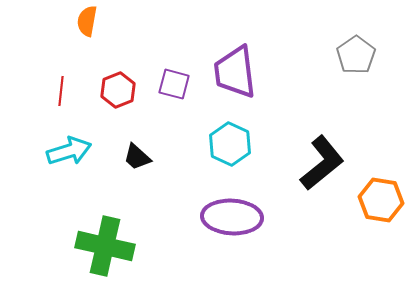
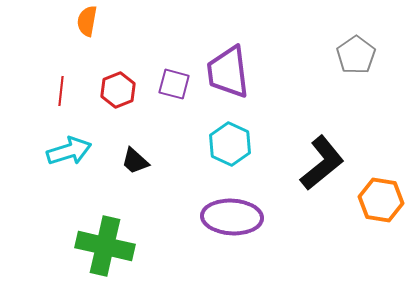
purple trapezoid: moved 7 px left
black trapezoid: moved 2 px left, 4 px down
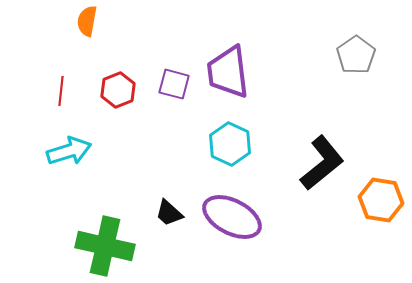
black trapezoid: moved 34 px right, 52 px down
purple ellipse: rotated 24 degrees clockwise
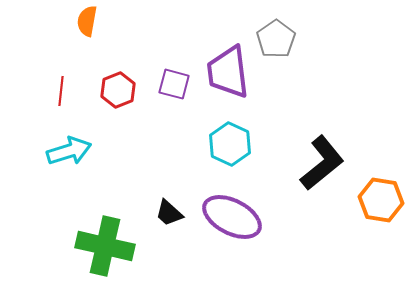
gray pentagon: moved 80 px left, 16 px up
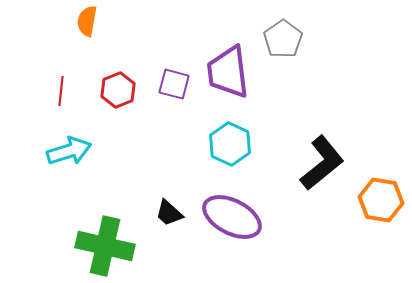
gray pentagon: moved 7 px right
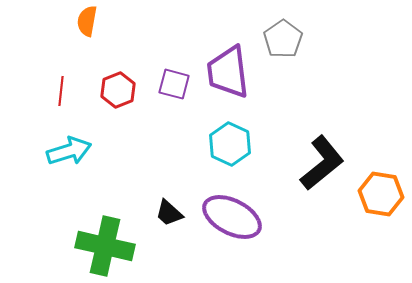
orange hexagon: moved 6 px up
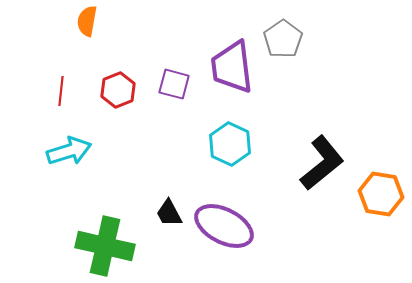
purple trapezoid: moved 4 px right, 5 px up
black trapezoid: rotated 20 degrees clockwise
purple ellipse: moved 8 px left, 9 px down
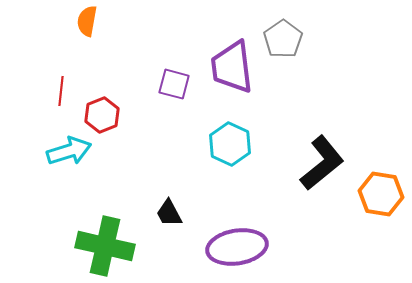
red hexagon: moved 16 px left, 25 px down
purple ellipse: moved 13 px right, 21 px down; rotated 36 degrees counterclockwise
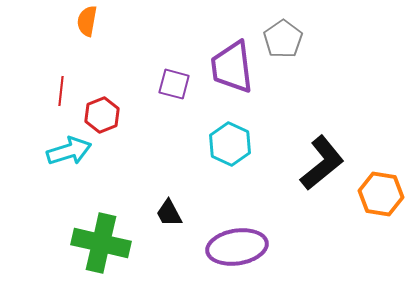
green cross: moved 4 px left, 3 px up
